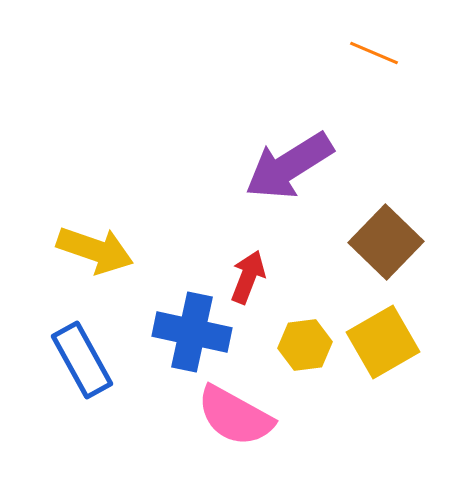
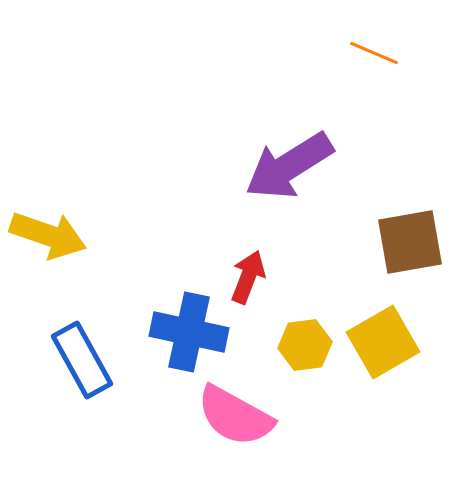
brown square: moved 24 px right; rotated 36 degrees clockwise
yellow arrow: moved 47 px left, 15 px up
blue cross: moved 3 px left
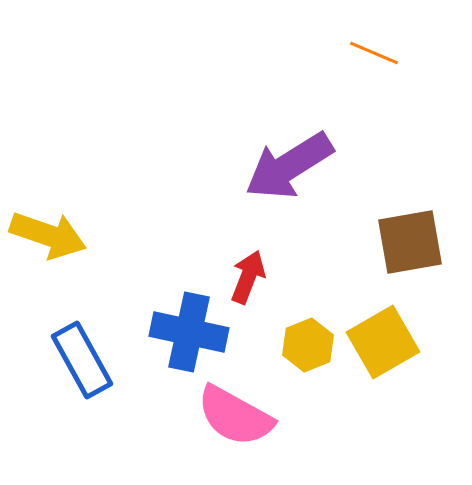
yellow hexagon: moved 3 px right; rotated 15 degrees counterclockwise
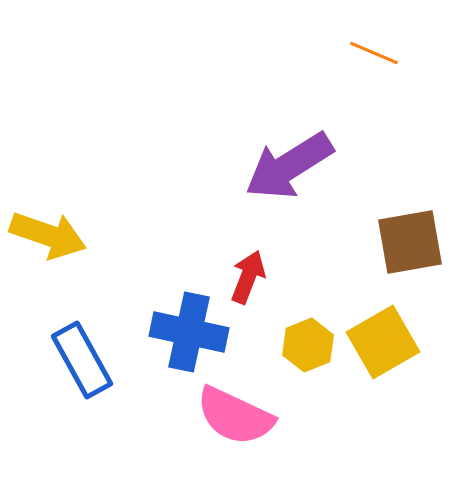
pink semicircle: rotated 4 degrees counterclockwise
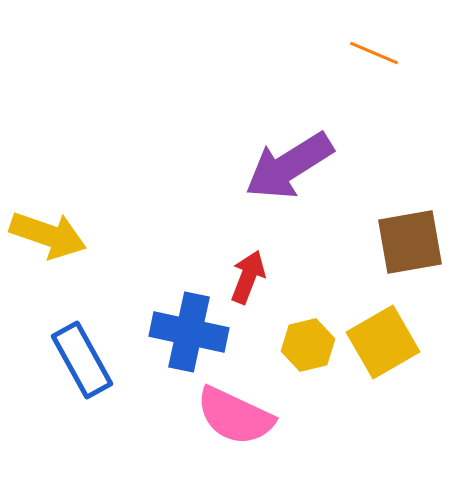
yellow hexagon: rotated 9 degrees clockwise
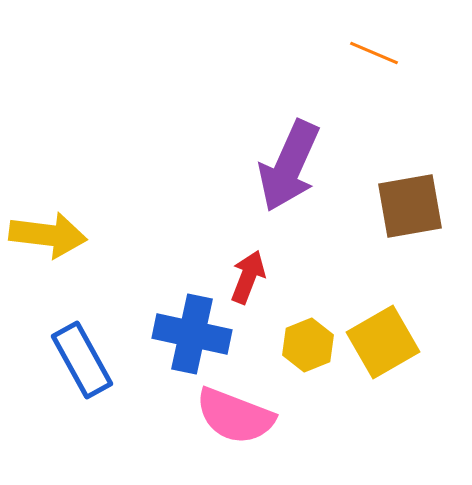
purple arrow: rotated 34 degrees counterclockwise
yellow arrow: rotated 12 degrees counterclockwise
brown square: moved 36 px up
blue cross: moved 3 px right, 2 px down
yellow hexagon: rotated 9 degrees counterclockwise
pink semicircle: rotated 4 degrees counterclockwise
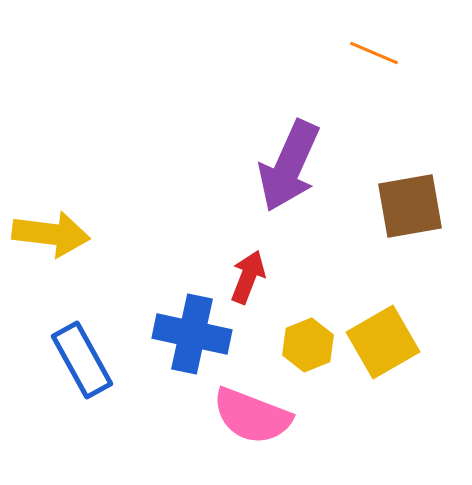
yellow arrow: moved 3 px right, 1 px up
pink semicircle: moved 17 px right
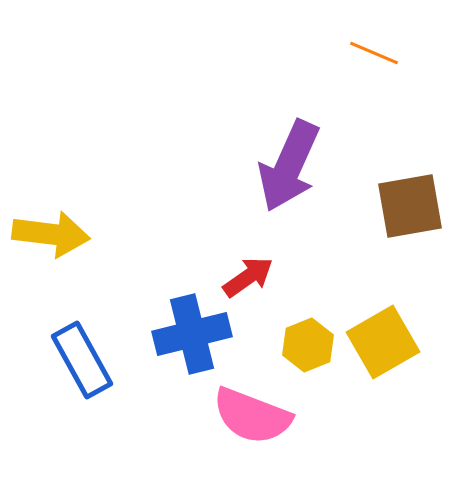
red arrow: rotated 34 degrees clockwise
blue cross: rotated 26 degrees counterclockwise
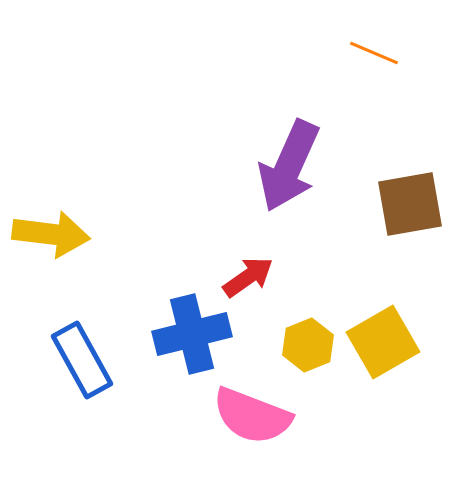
brown square: moved 2 px up
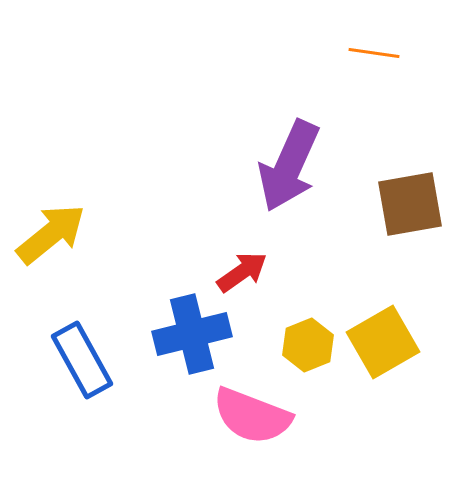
orange line: rotated 15 degrees counterclockwise
yellow arrow: rotated 46 degrees counterclockwise
red arrow: moved 6 px left, 5 px up
